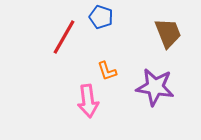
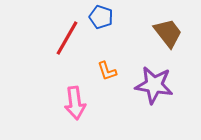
brown trapezoid: rotated 16 degrees counterclockwise
red line: moved 3 px right, 1 px down
purple star: moved 1 px left, 2 px up
pink arrow: moved 13 px left, 2 px down
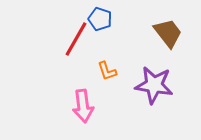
blue pentagon: moved 1 px left, 2 px down
red line: moved 9 px right, 1 px down
pink arrow: moved 8 px right, 3 px down
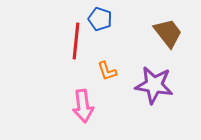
red line: moved 2 px down; rotated 24 degrees counterclockwise
